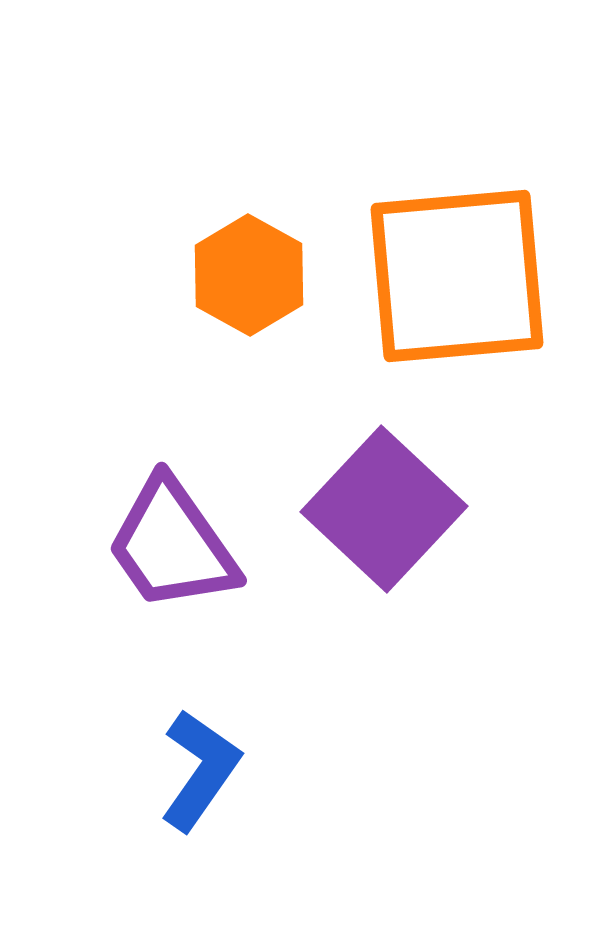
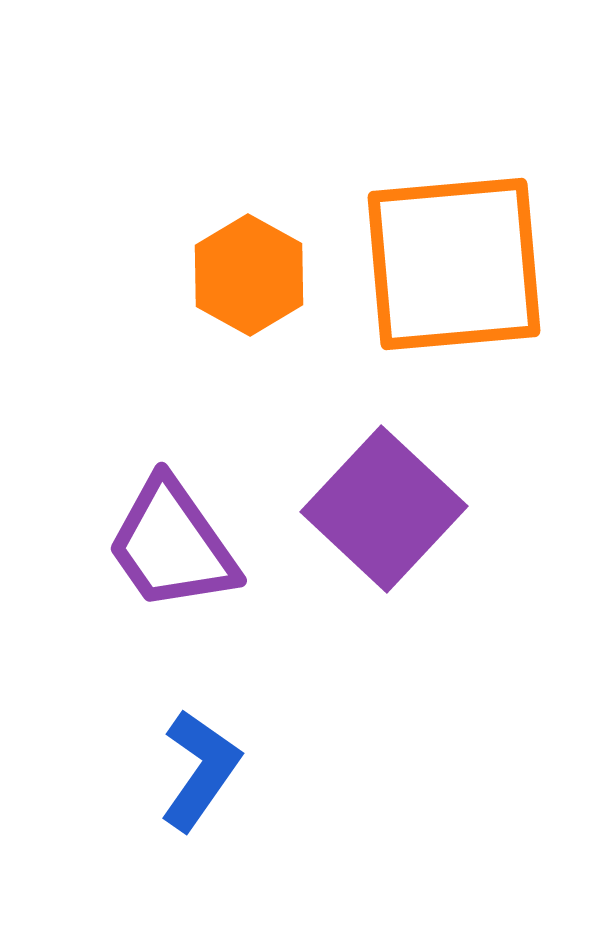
orange square: moved 3 px left, 12 px up
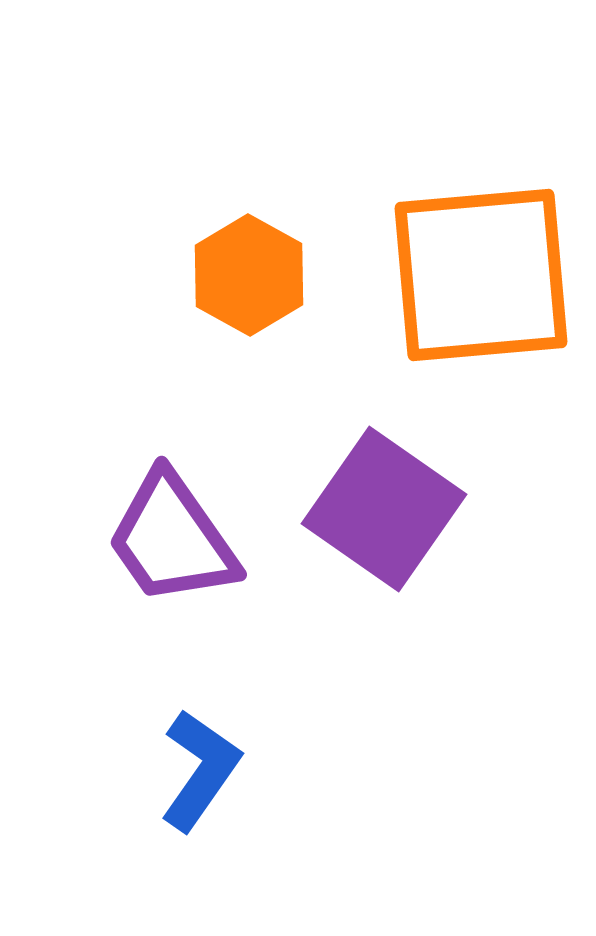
orange square: moved 27 px right, 11 px down
purple square: rotated 8 degrees counterclockwise
purple trapezoid: moved 6 px up
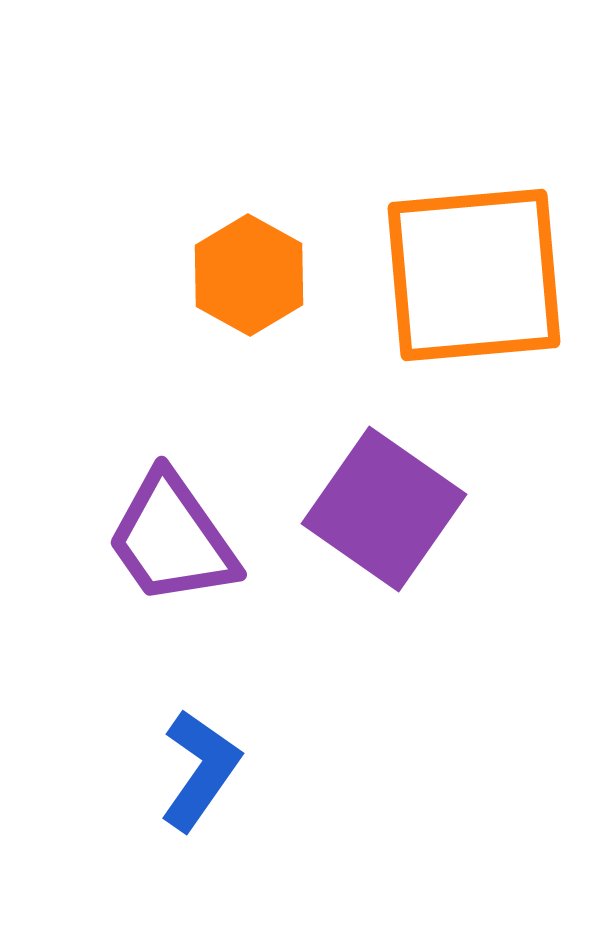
orange square: moved 7 px left
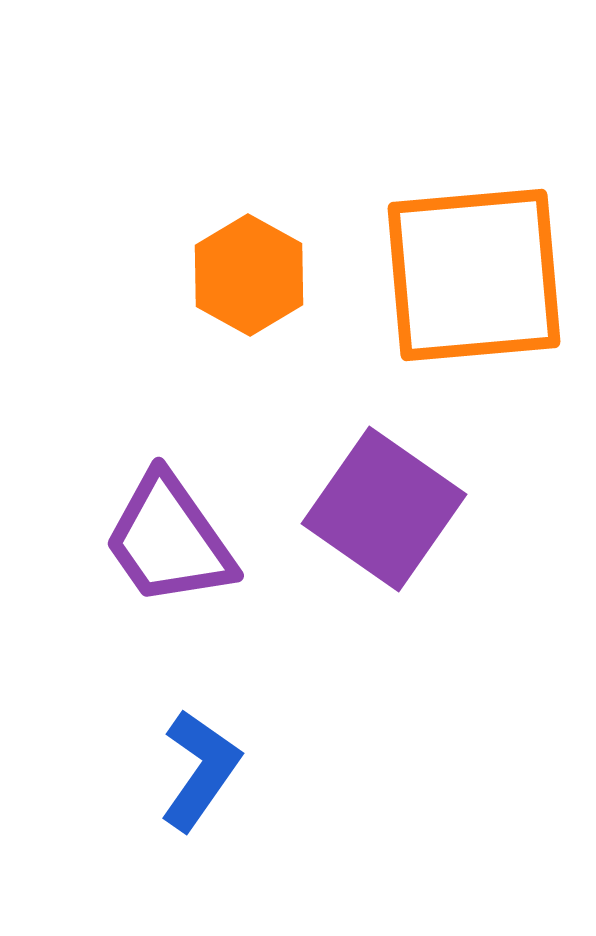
purple trapezoid: moved 3 px left, 1 px down
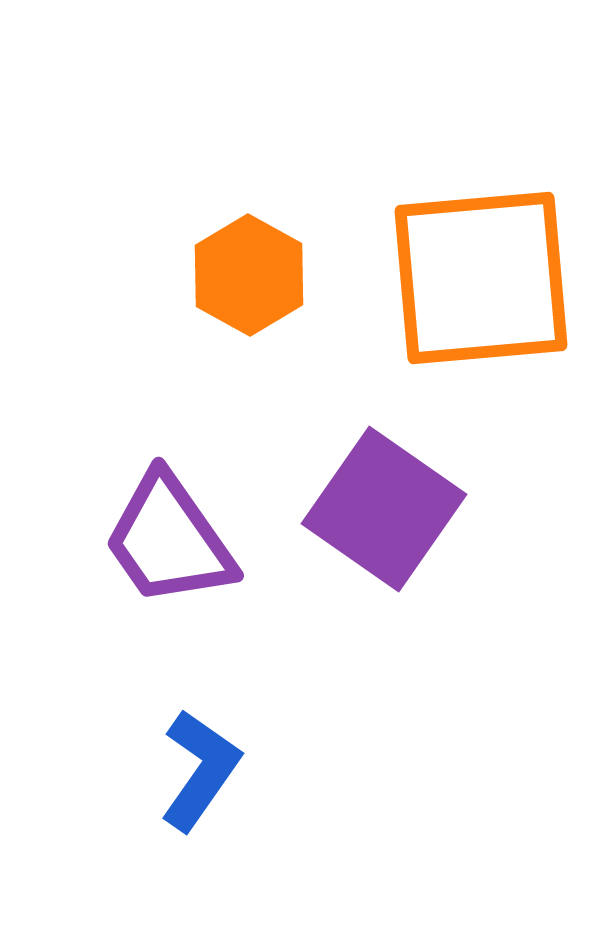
orange square: moved 7 px right, 3 px down
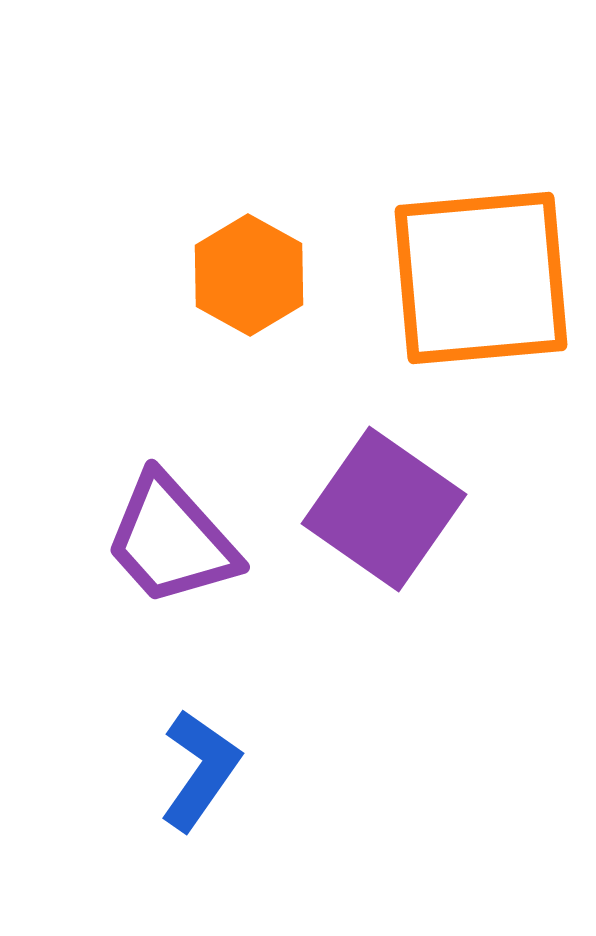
purple trapezoid: moved 2 px right; rotated 7 degrees counterclockwise
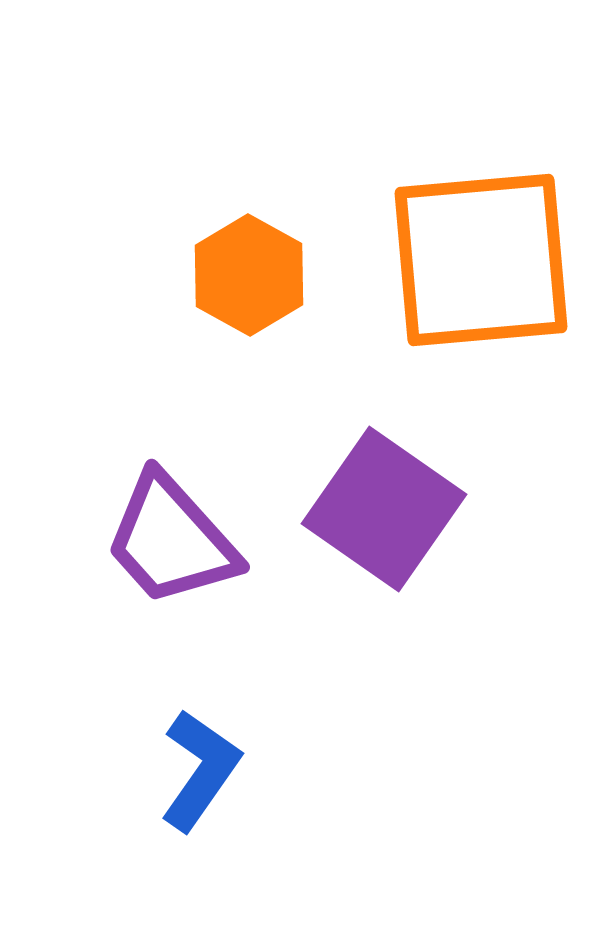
orange square: moved 18 px up
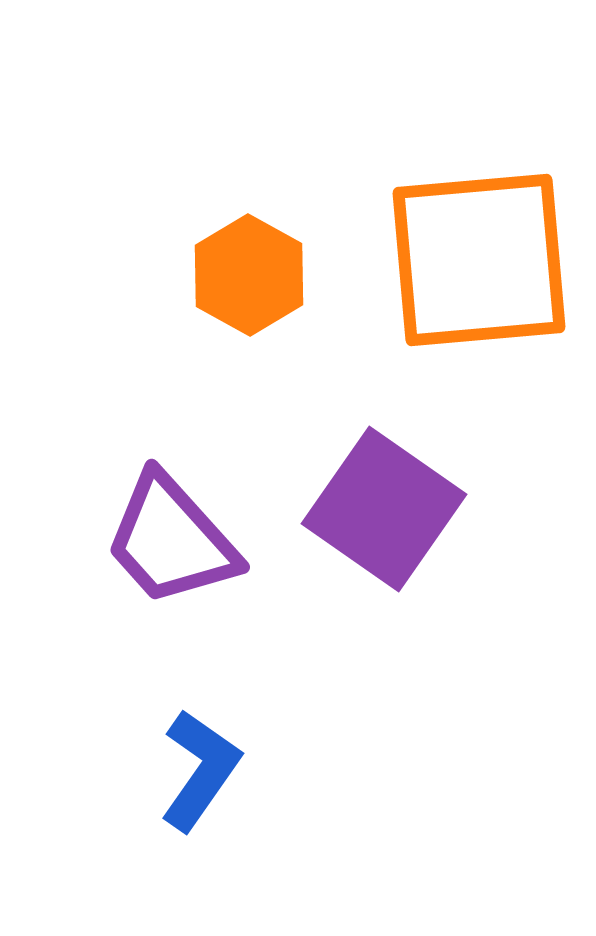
orange square: moved 2 px left
